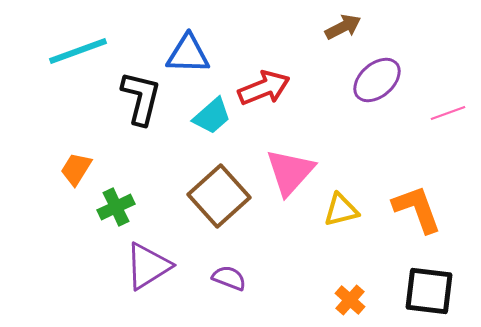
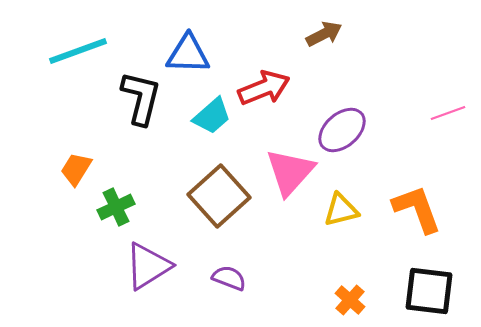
brown arrow: moved 19 px left, 7 px down
purple ellipse: moved 35 px left, 50 px down
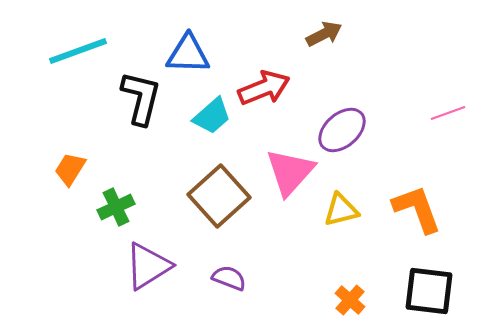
orange trapezoid: moved 6 px left
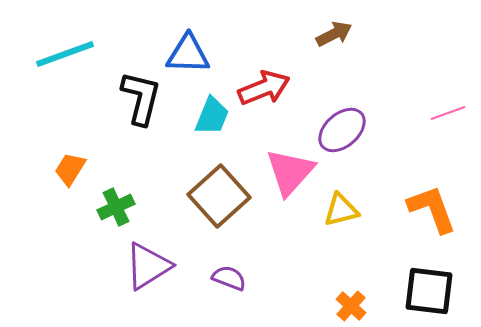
brown arrow: moved 10 px right
cyan line: moved 13 px left, 3 px down
cyan trapezoid: rotated 27 degrees counterclockwise
orange L-shape: moved 15 px right
orange cross: moved 1 px right, 6 px down
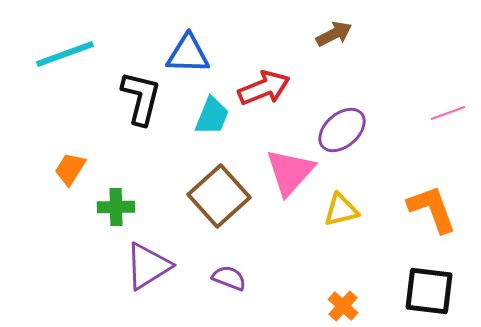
green cross: rotated 24 degrees clockwise
orange cross: moved 8 px left
